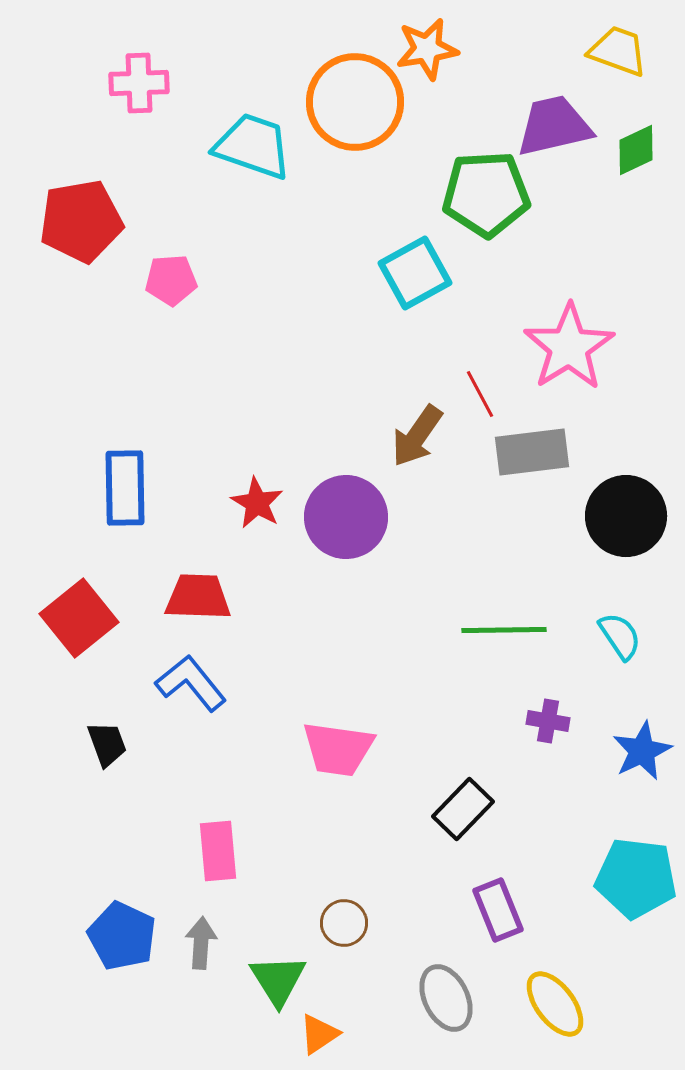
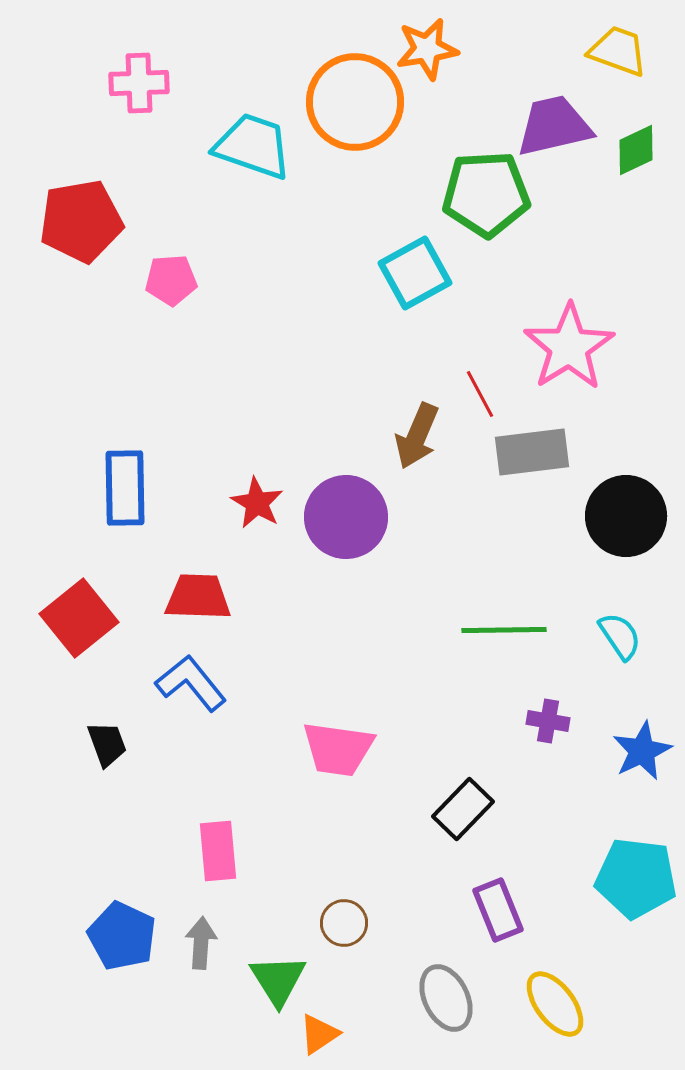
brown arrow: rotated 12 degrees counterclockwise
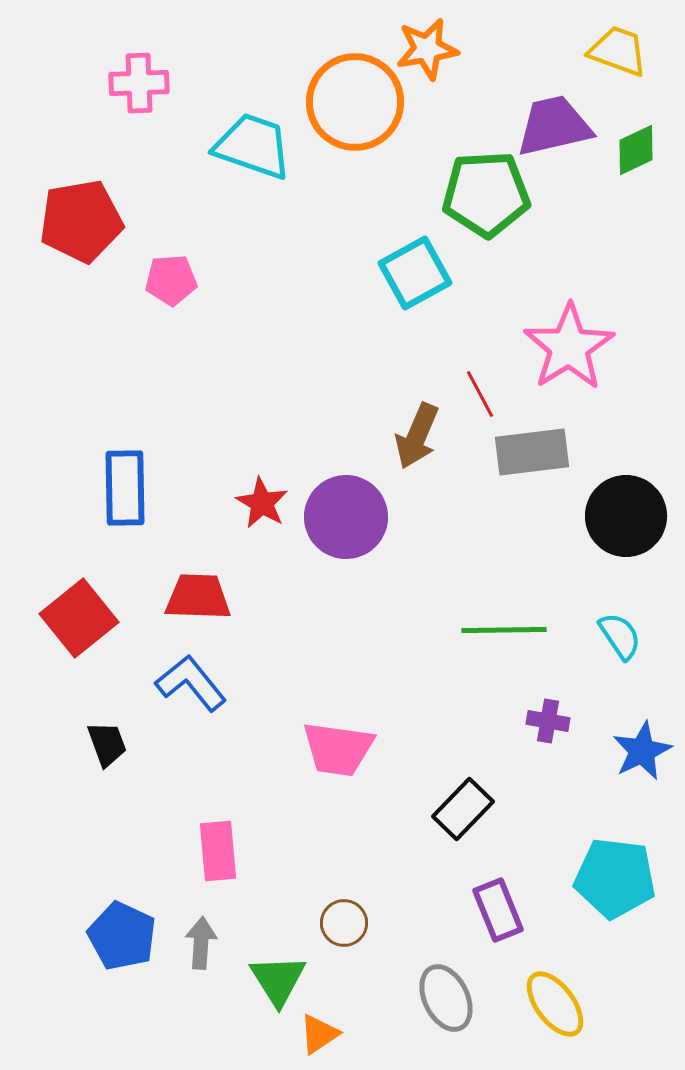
red star: moved 5 px right
cyan pentagon: moved 21 px left
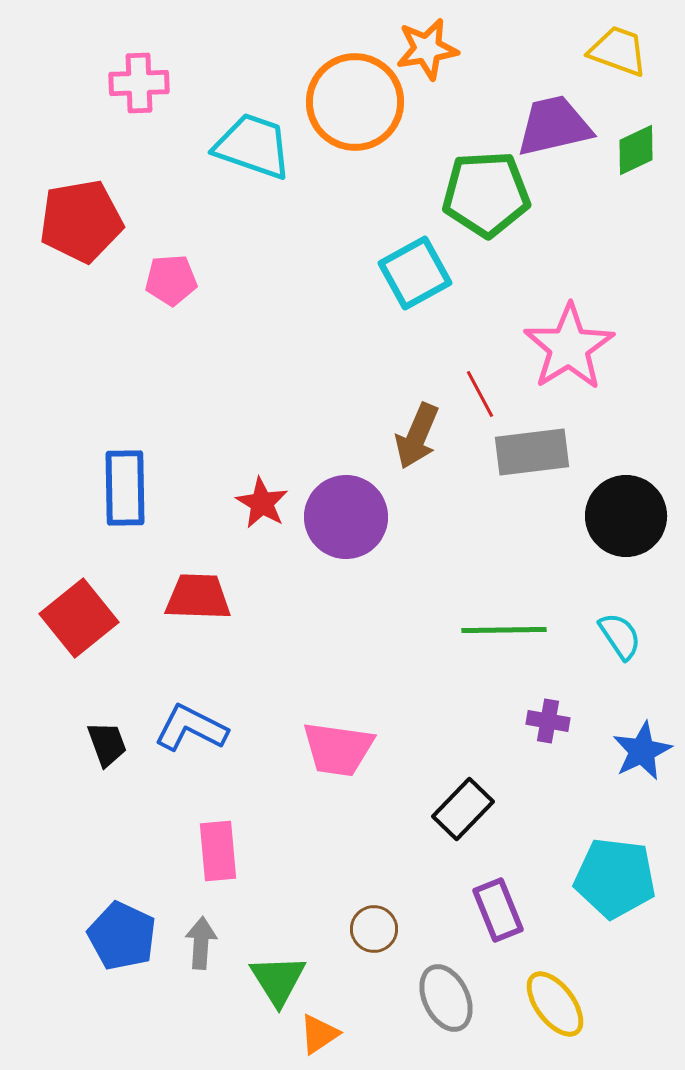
blue L-shape: moved 45 px down; rotated 24 degrees counterclockwise
brown circle: moved 30 px right, 6 px down
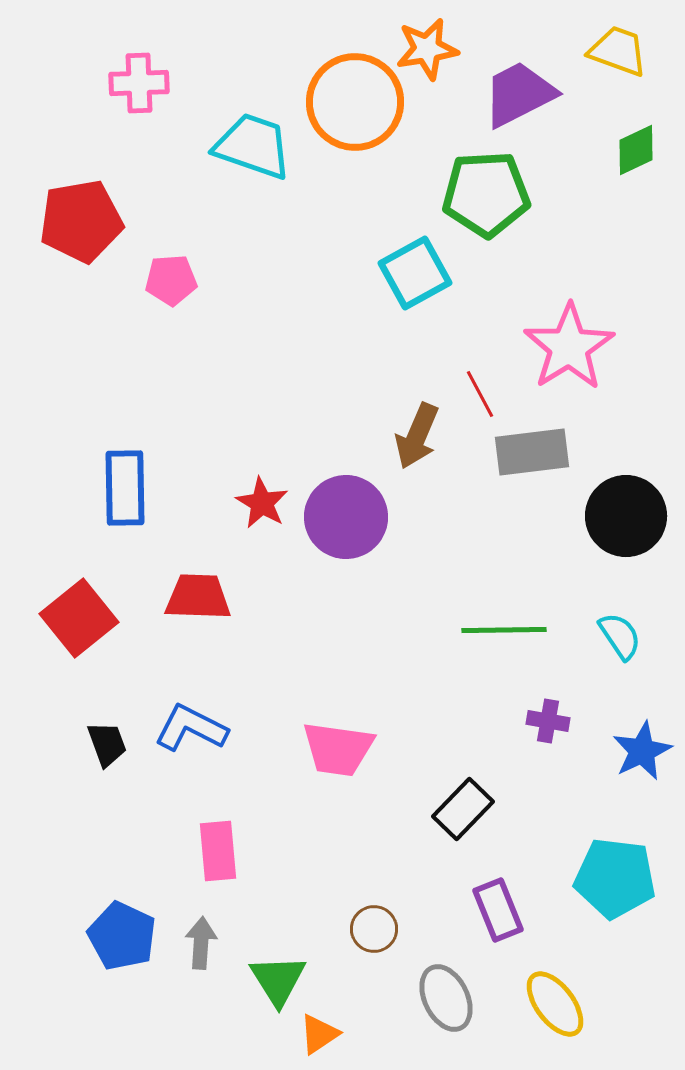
purple trapezoid: moved 35 px left, 32 px up; rotated 14 degrees counterclockwise
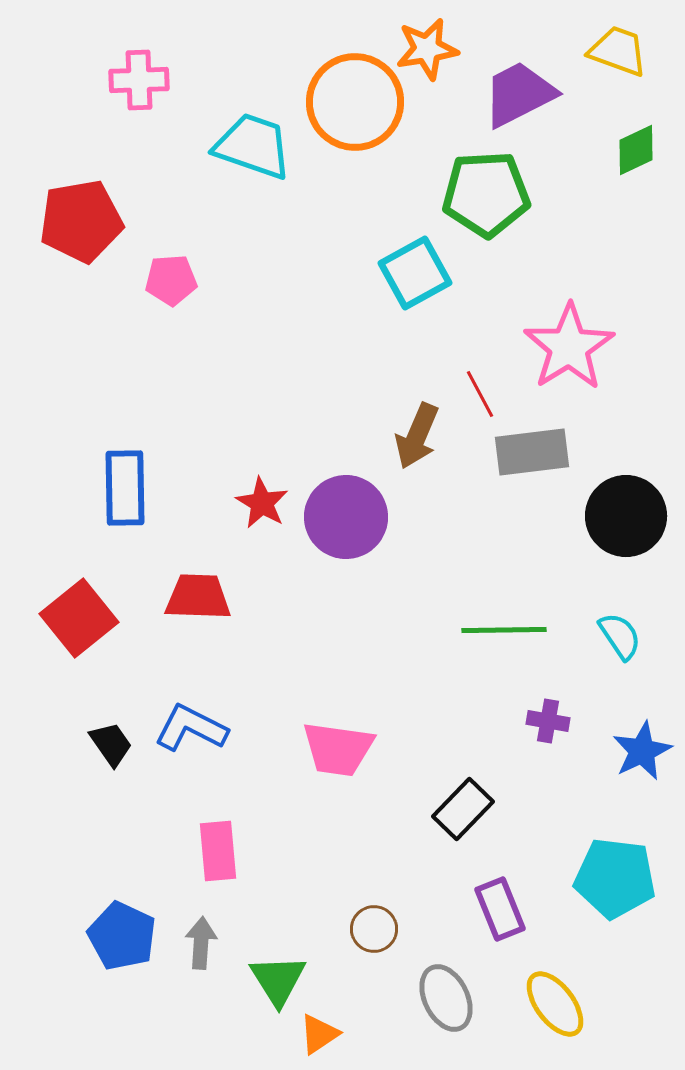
pink cross: moved 3 px up
black trapezoid: moved 4 px right; rotated 15 degrees counterclockwise
purple rectangle: moved 2 px right, 1 px up
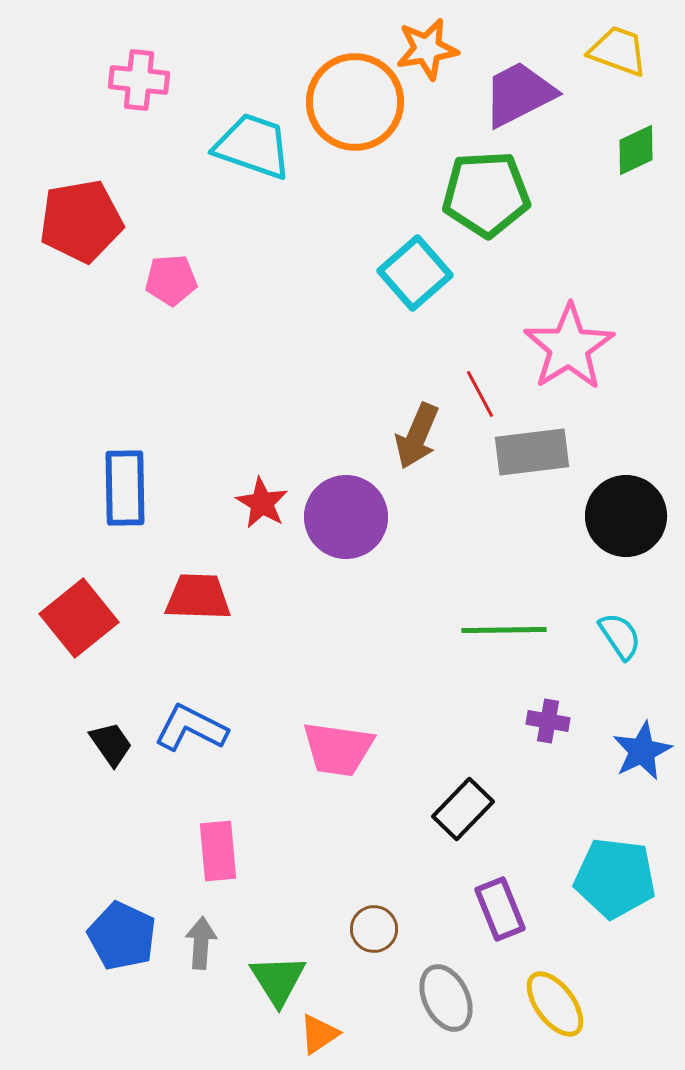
pink cross: rotated 8 degrees clockwise
cyan square: rotated 12 degrees counterclockwise
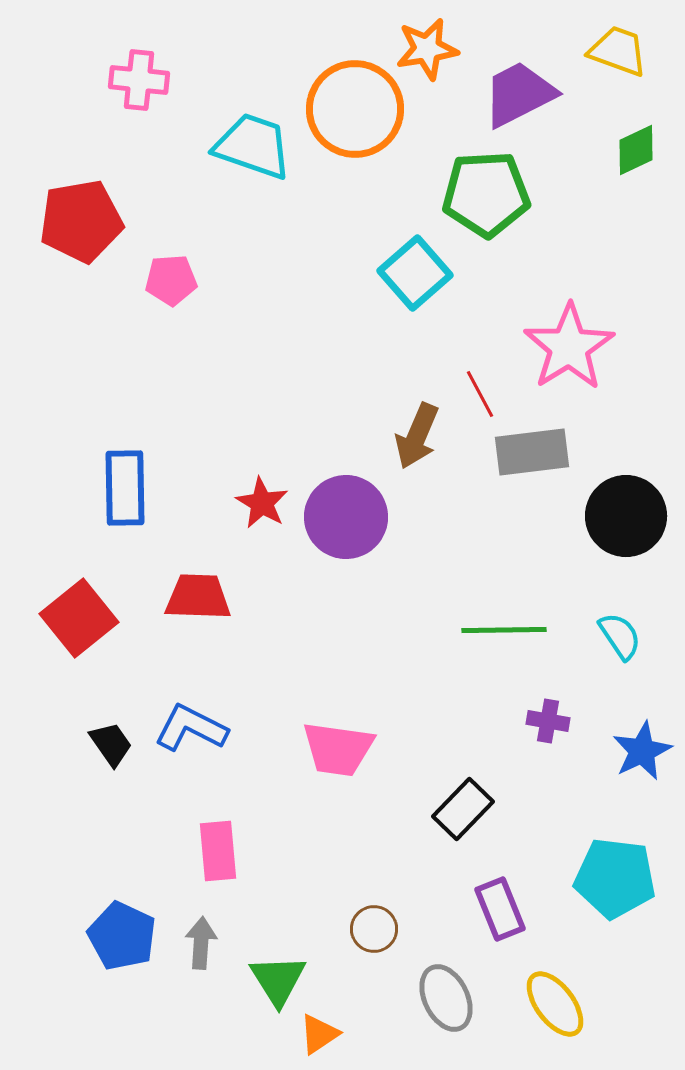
orange circle: moved 7 px down
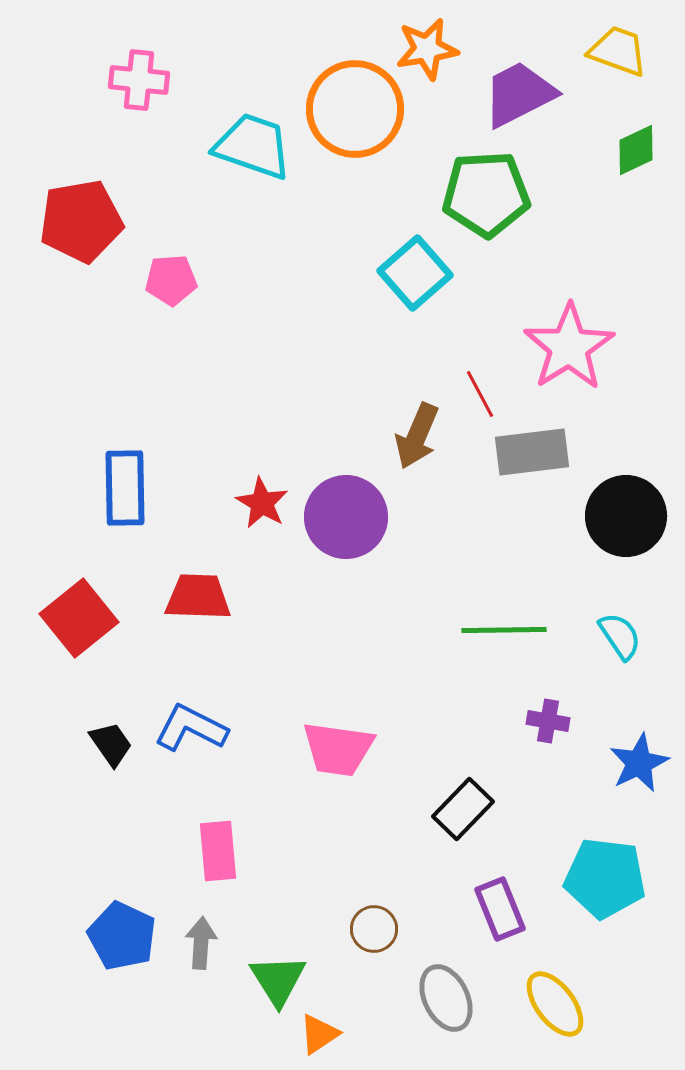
blue star: moved 3 px left, 12 px down
cyan pentagon: moved 10 px left
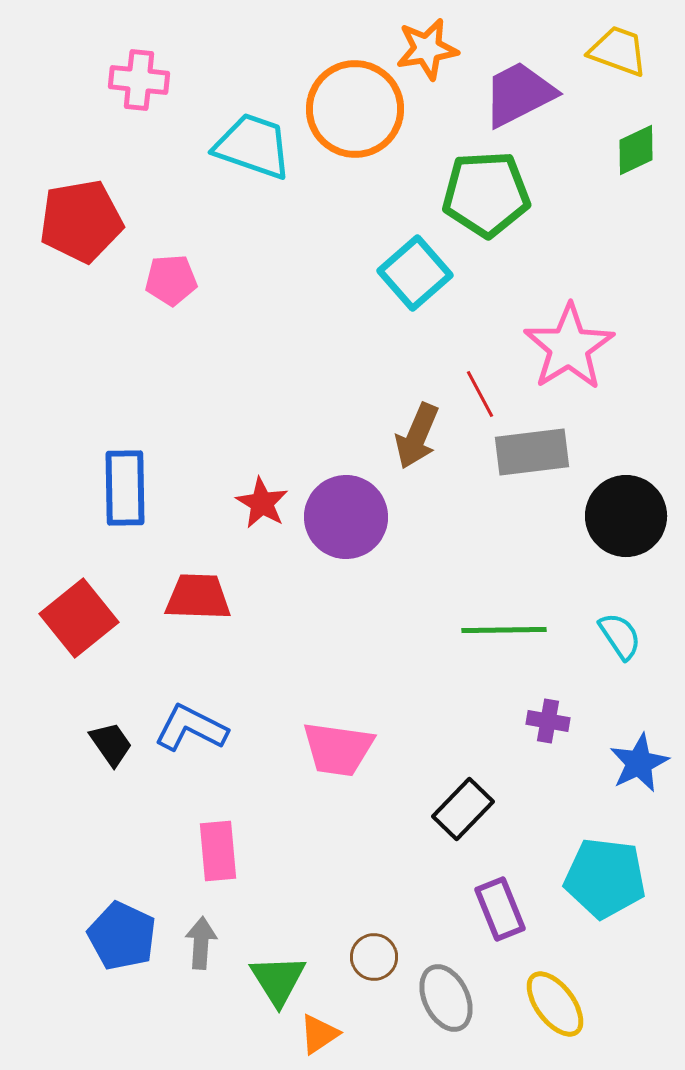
brown circle: moved 28 px down
